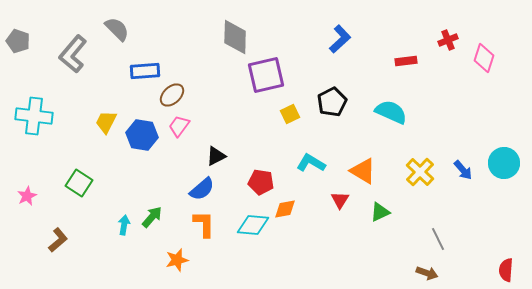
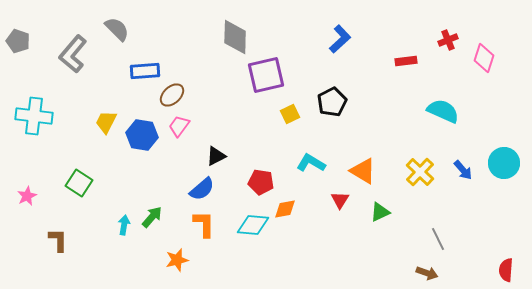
cyan semicircle: moved 52 px right, 1 px up
brown L-shape: rotated 50 degrees counterclockwise
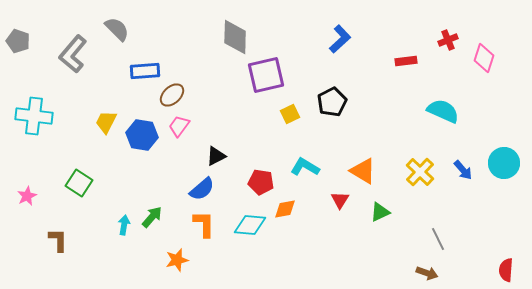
cyan L-shape: moved 6 px left, 4 px down
cyan diamond: moved 3 px left
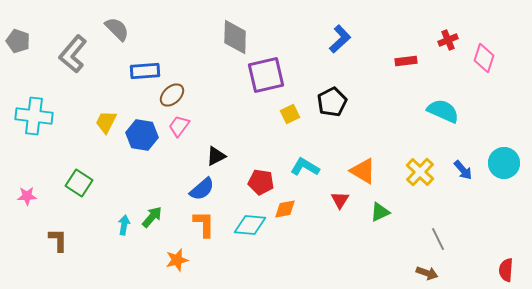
pink star: rotated 24 degrees clockwise
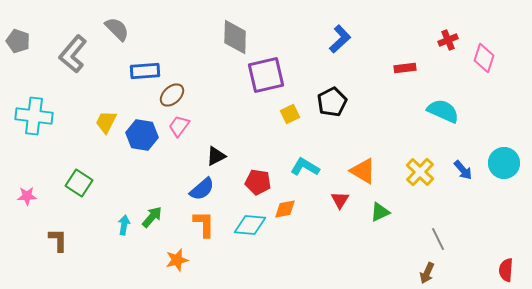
red rectangle: moved 1 px left, 7 px down
red pentagon: moved 3 px left
brown arrow: rotated 95 degrees clockwise
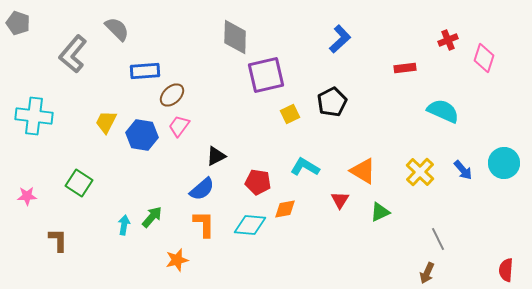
gray pentagon: moved 18 px up
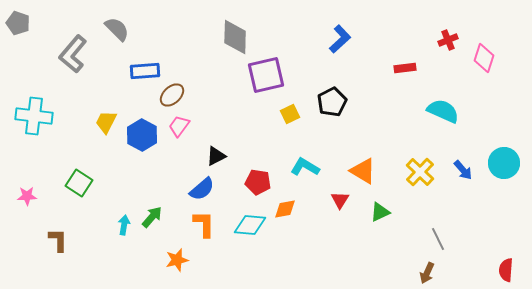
blue hexagon: rotated 20 degrees clockwise
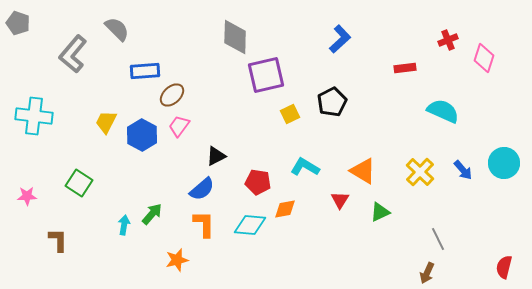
green arrow: moved 3 px up
red semicircle: moved 2 px left, 3 px up; rotated 10 degrees clockwise
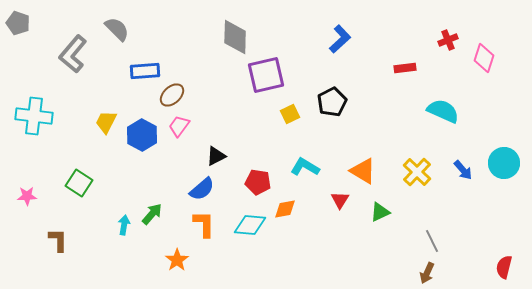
yellow cross: moved 3 px left
gray line: moved 6 px left, 2 px down
orange star: rotated 20 degrees counterclockwise
